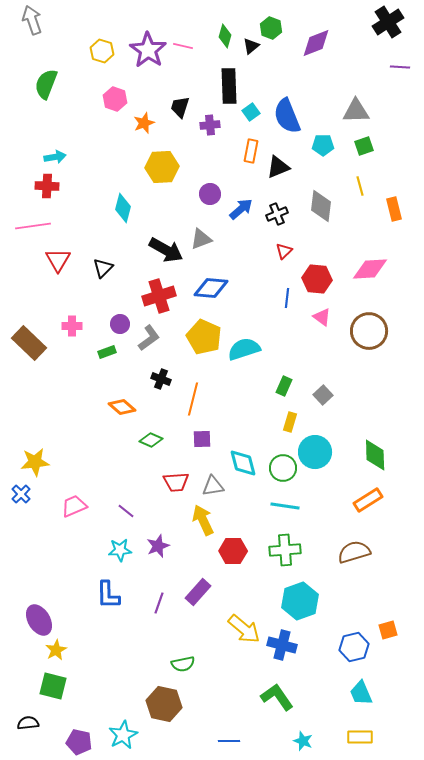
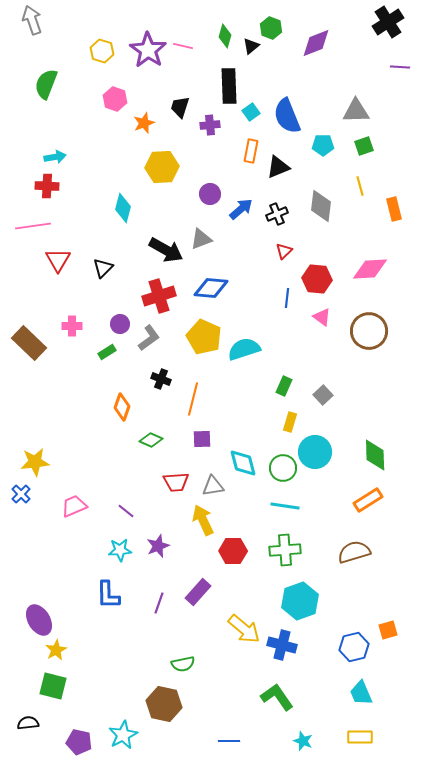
green rectangle at (107, 352): rotated 12 degrees counterclockwise
orange diamond at (122, 407): rotated 68 degrees clockwise
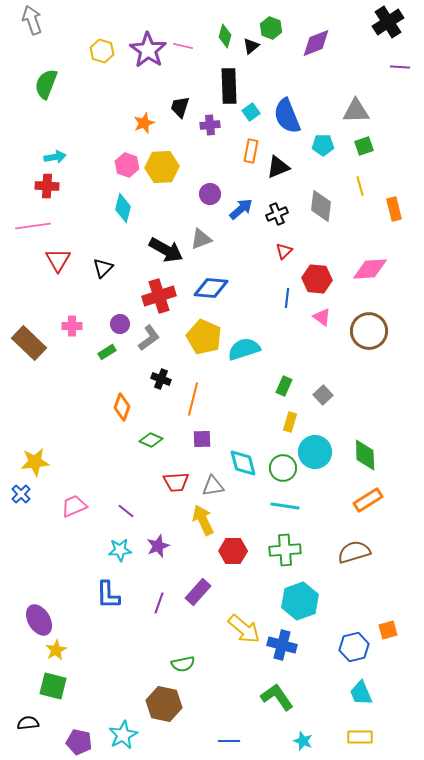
pink hexagon at (115, 99): moved 12 px right, 66 px down
green diamond at (375, 455): moved 10 px left
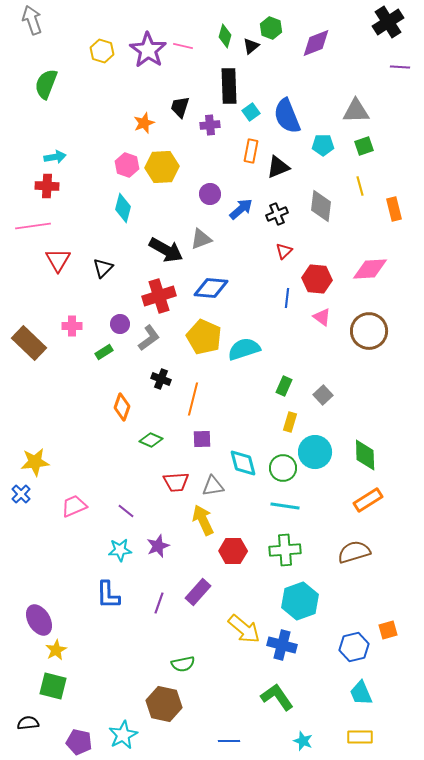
green rectangle at (107, 352): moved 3 px left
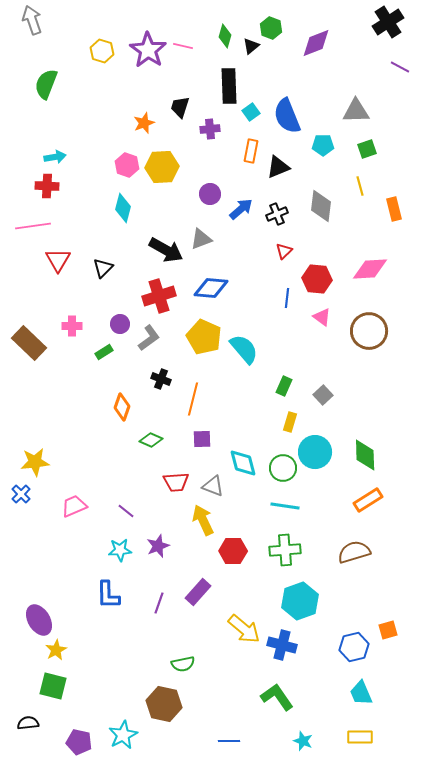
purple line at (400, 67): rotated 24 degrees clockwise
purple cross at (210, 125): moved 4 px down
green square at (364, 146): moved 3 px right, 3 px down
cyan semicircle at (244, 349): rotated 68 degrees clockwise
gray triangle at (213, 486): rotated 30 degrees clockwise
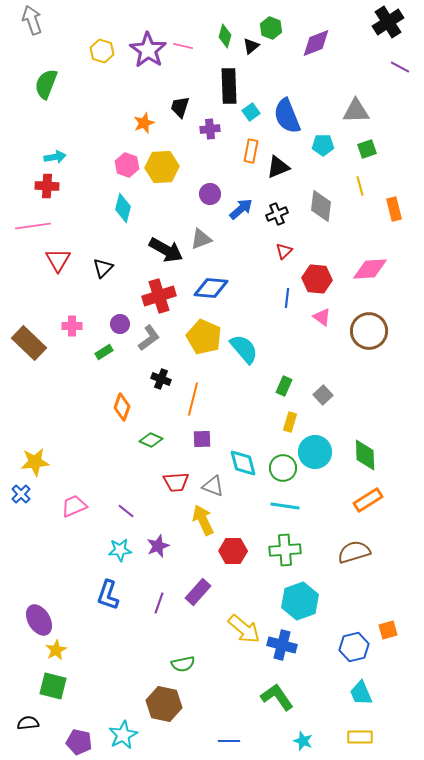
blue L-shape at (108, 595): rotated 20 degrees clockwise
